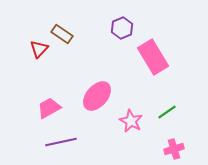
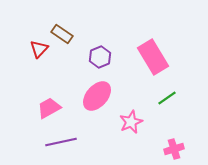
purple hexagon: moved 22 px left, 29 px down
green line: moved 14 px up
pink star: moved 1 px down; rotated 20 degrees clockwise
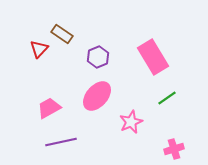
purple hexagon: moved 2 px left
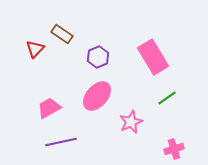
red triangle: moved 4 px left
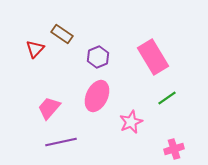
pink ellipse: rotated 16 degrees counterclockwise
pink trapezoid: rotated 20 degrees counterclockwise
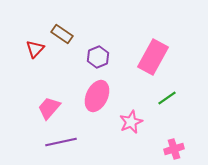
pink rectangle: rotated 60 degrees clockwise
